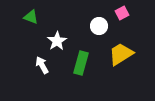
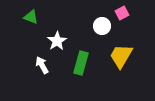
white circle: moved 3 px right
yellow trapezoid: moved 2 px down; rotated 28 degrees counterclockwise
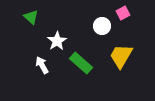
pink square: moved 1 px right
green triangle: rotated 21 degrees clockwise
green rectangle: rotated 65 degrees counterclockwise
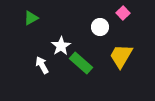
pink square: rotated 16 degrees counterclockwise
green triangle: moved 1 px down; rotated 49 degrees clockwise
white circle: moved 2 px left, 1 px down
white star: moved 4 px right, 5 px down
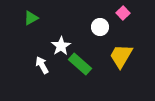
green rectangle: moved 1 px left, 1 px down
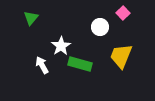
green triangle: rotated 21 degrees counterclockwise
yellow trapezoid: rotated 8 degrees counterclockwise
green rectangle: rotated 25 degrees counterclockwise
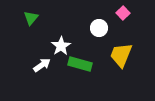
white circle: moved 1 px left, 1 px down
yellow trapezoid: moved 1 px up
white arrow: rotated 84 degrees clockwise
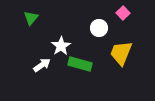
yellow trapezoid: moved 2 px up
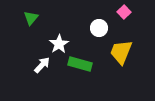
pink square: moved 1 px right, 1 px up
white star: moved 2 px left, 2 px up
yellow trapezoid: moved 1 px up
white arrow: rotated 12 degrees counterclockwise
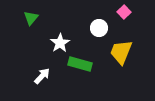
white star: moved 1 px right, 1 px up
white arrow: moved 11 px down
